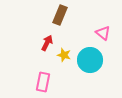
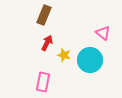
brown rectangle: moved 16 px left
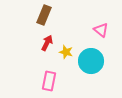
pink triangle: moved 2 px left, 3 px up
yellow star: moved 2 px right, 3 px up
cyan circle: moved 1 px right, 1 px down
pink rectangle: moved 6 px right, 1 px up
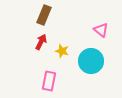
red arrow: moved 6 px left, 1 px up
yellow star: moved 4 px left, 1 px up
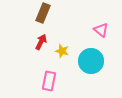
brown rectangle: moved 1 px left, 2 px up
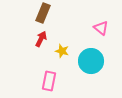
pink triangle: moved 2 px up
red arrow: moved 3 px up
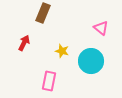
red arrow: moved 17 px left, 4 px down
